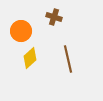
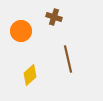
yellow diamond: moved 17 px down
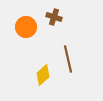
orange circle: moved 5 px right, 4 px up
yellow diamond: moved 13 px right
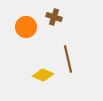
yellow diamond: rotated 65 degrees clockwise
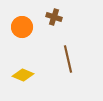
orange circle: moved 4 px left
yellow diamond: moved 20 px left
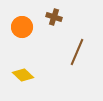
brown line: moved 9 px right, 7 px up; rotated 36 degrees clockwise
yellow diamond: rotated 20 degrees clockwise
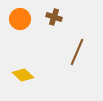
orange circle: moved 2 px left, 8 px up
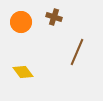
orange circle: moved 1 px right, 3 px down
yellow diamond: moved 3 px up; rotated 10 degrees clockwise
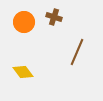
orange circle: moved 3 px right
